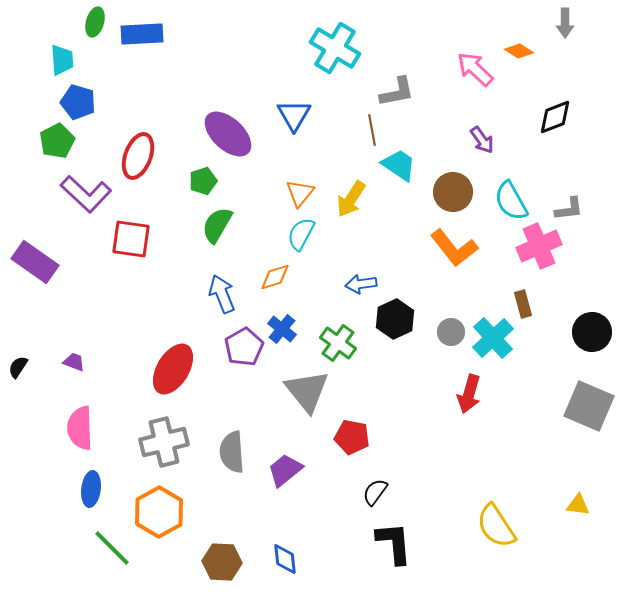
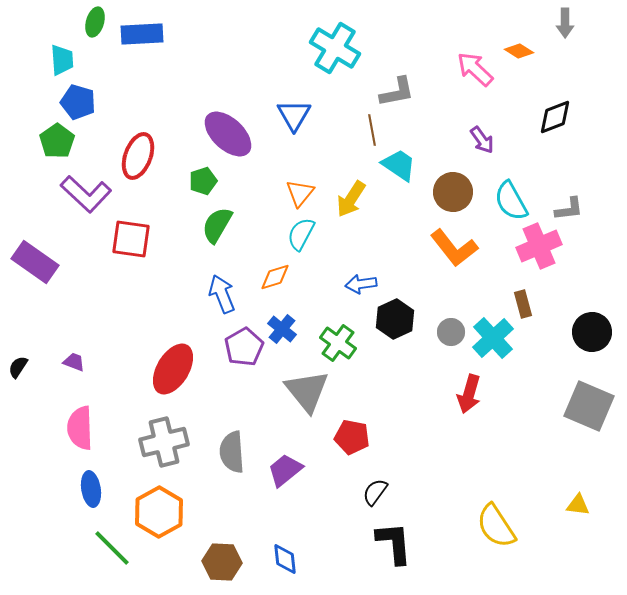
green pentagon at (57, 141): rotated 8 degrees counterclockwise
blue ellipse at (91, 489): rotated 16 degrees counterclockwise
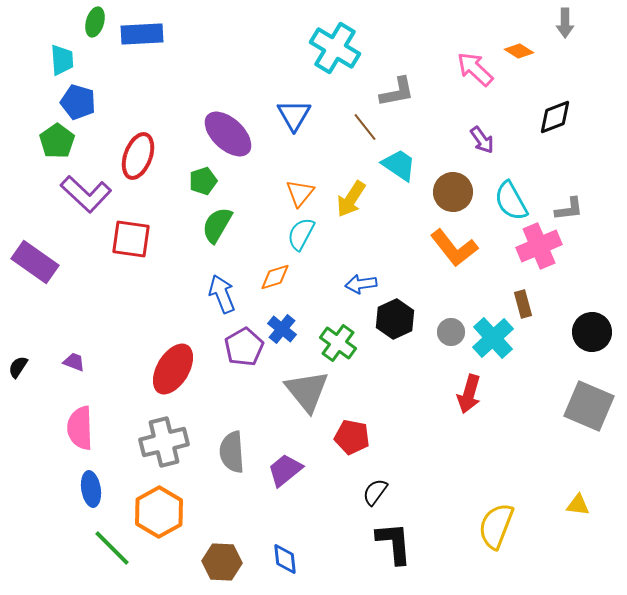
brown line at (372, 130): moved 7 px left, 3 px up; rotated 28 degrees counterclockwise
yellow semicircle at (496, 526): rotated 54 degrees clockwise
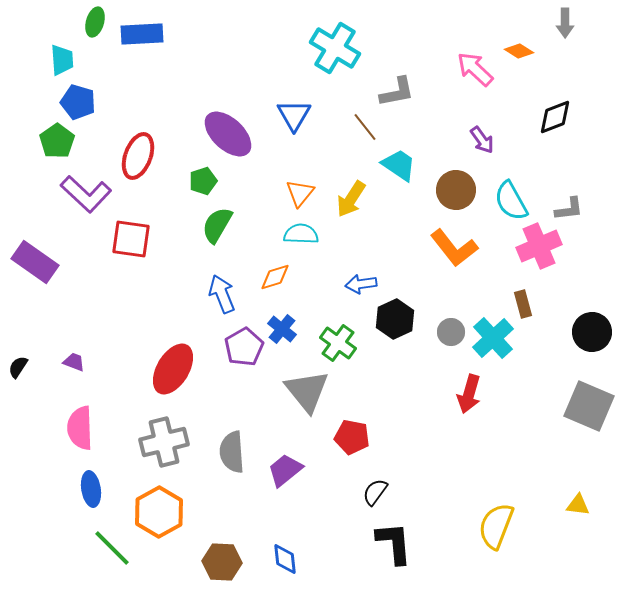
brown circle at (453, 192): moved 3 px right, 2 px up
cyan semicircle at (301, 234): rotated 64 degrees clockwise
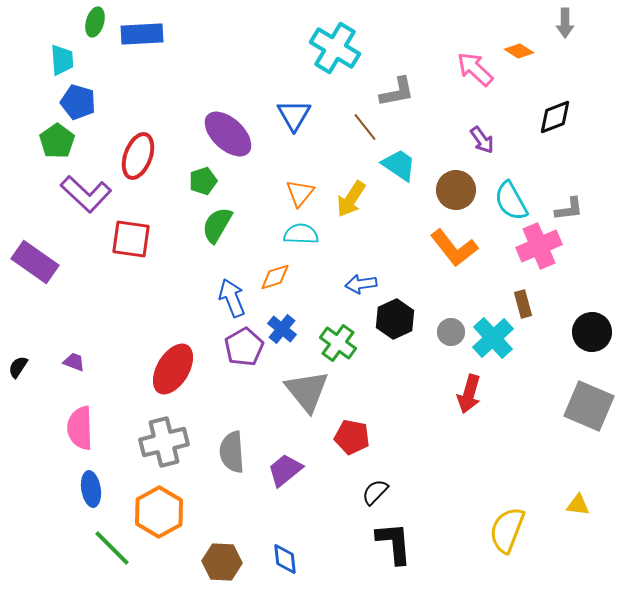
blue arrow at (222, 294): moved 10 px right, 4 px down
black semicircle at (375, 492): rotated 8 degrees clockwise
yellow semicircle at (496, 526): moved 11 px right, 4 px down
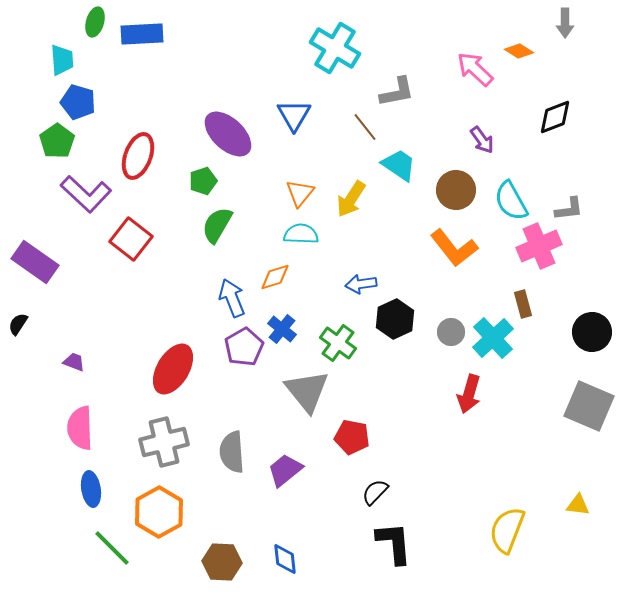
red square at (131, 239): rotated 30 degrees clockwise
black semicircle at (18, 367): moved 43 px up
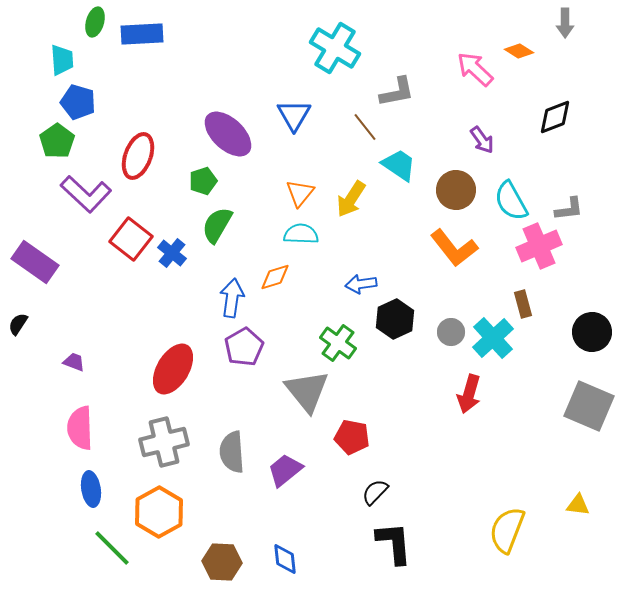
blue arrow at (232, 298): rotated 30 degrees clockwise
blue cross at (282, 329): moved 110 px left, 76 px up
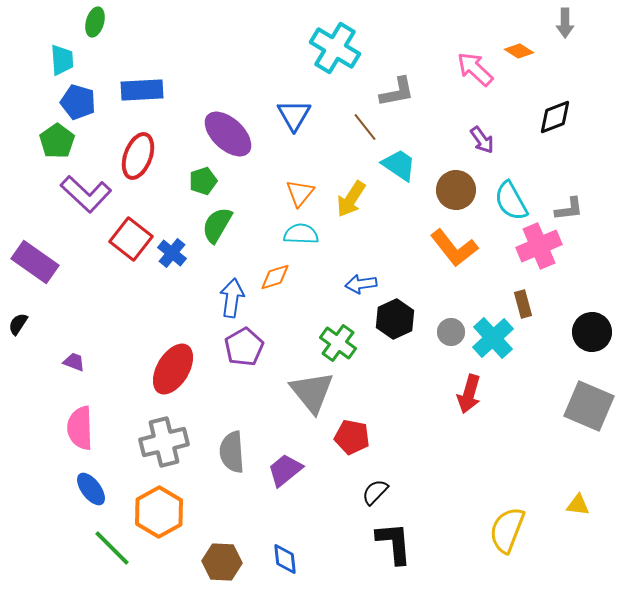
blue rectangle at (142, 34): moved 56 px down
gray triangle at (307, 391): moved 5 px right, 1 px down
blue ellipse at (91, 489): rotated 28 degrees counterclockwise
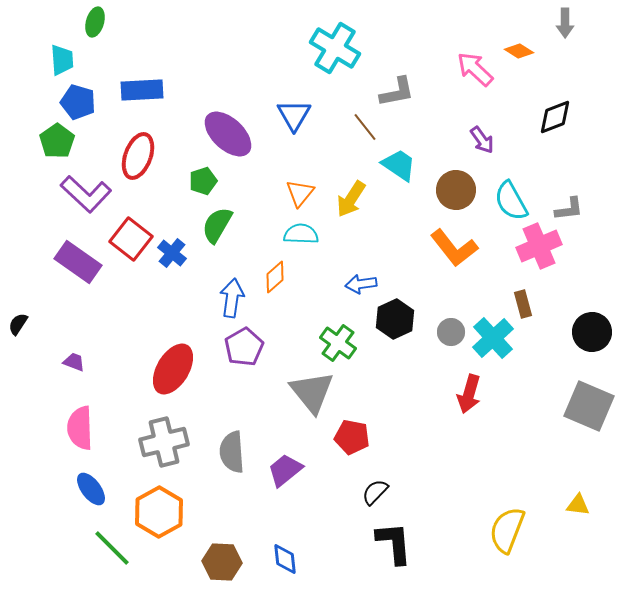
purple rectangle at (35, 262): moved 43 px right
orange diamond at (275, 277): rotated 24 degrees counterclockwise
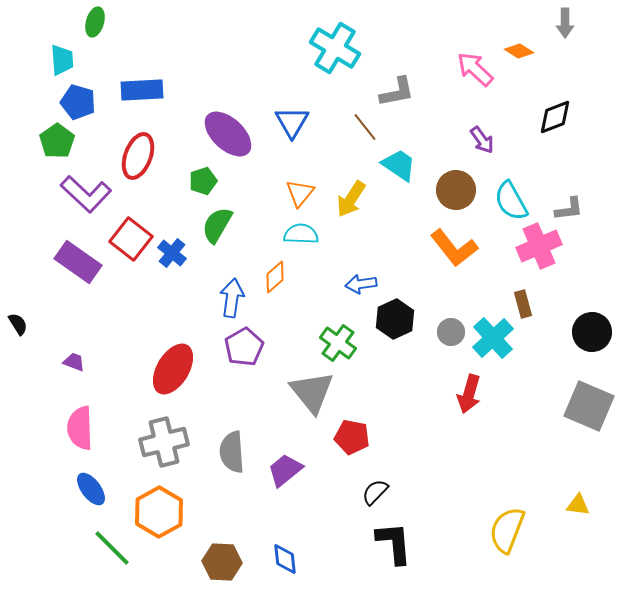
blue triangle at (294, 115): moved 2 px left, 7 px down
black semicircle at (18, 324): rotated 115 degrees clockwise
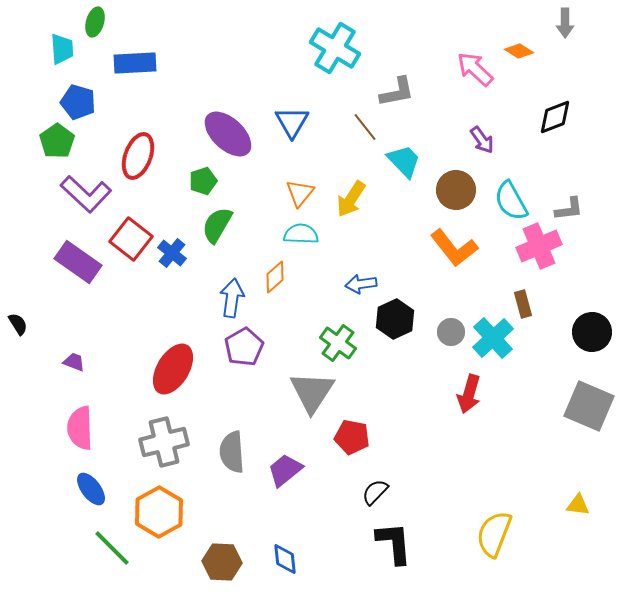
cyan trapezoid at (62, 60): moved 11 px up
blue rectangle at (142, 90): moved 7 px left, 27 px up
cyan trapezoid at (399, 165): moved 5 px right, 4 px up; rotated 12 degrees clockwise
gray triangle at (312, 392): rotated 12 degrees clockwise
yellow semicircle at (507, 530): moved 13 px left, 4 px down
